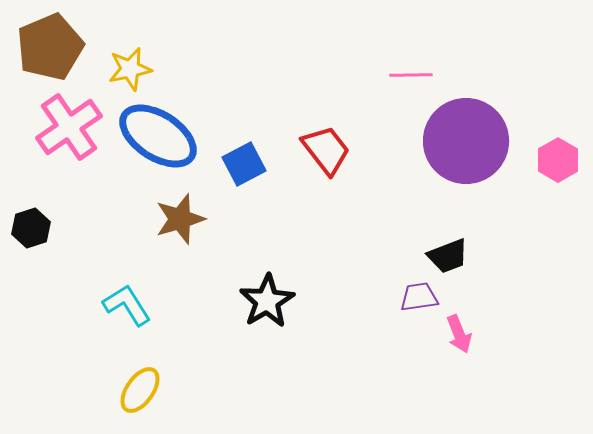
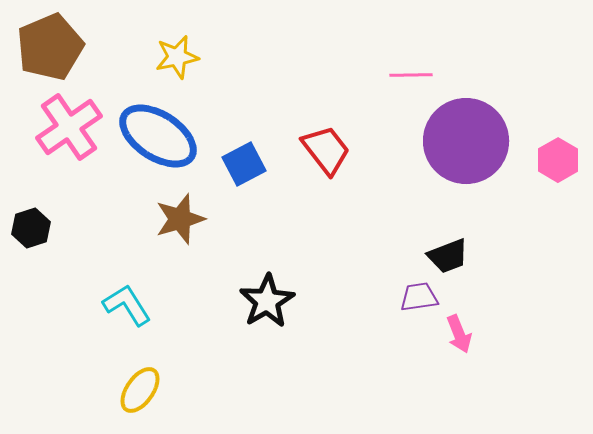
yellow star: moved 47 px right, 12 px up
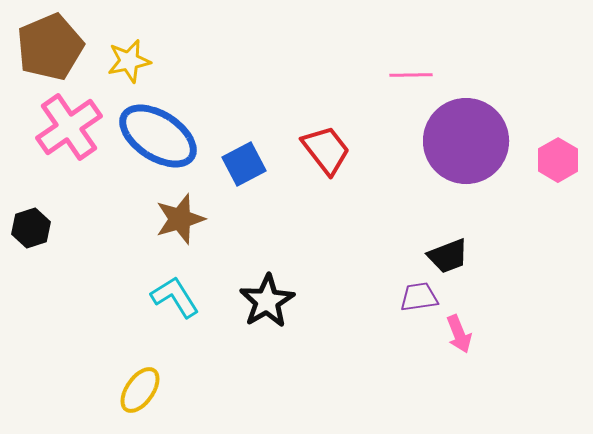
yellow star: moved 48 px left, 4 px down
cyan L-shape: moved 48 px right, 8 px up
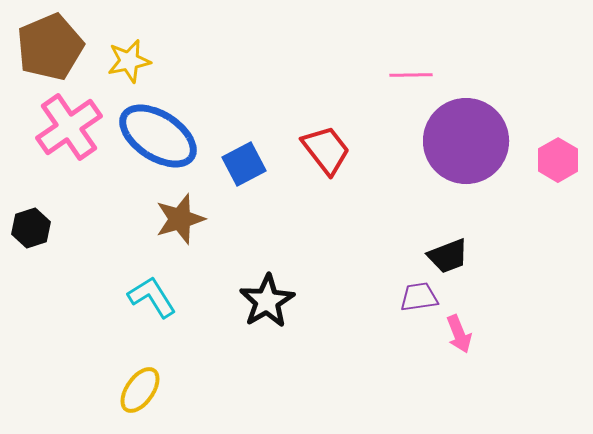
cyan L-shape: moved 23 px left
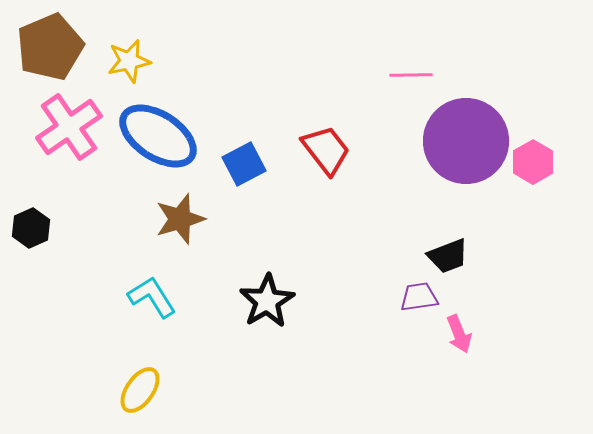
pink hexagon: moved 25 px left, 2 px down
black hexagon: rotated 6 degrees counterclockwise
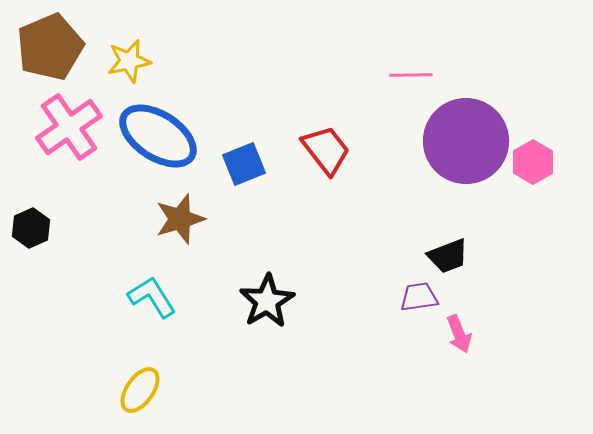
blue square: rotated 6 degrees clockwise
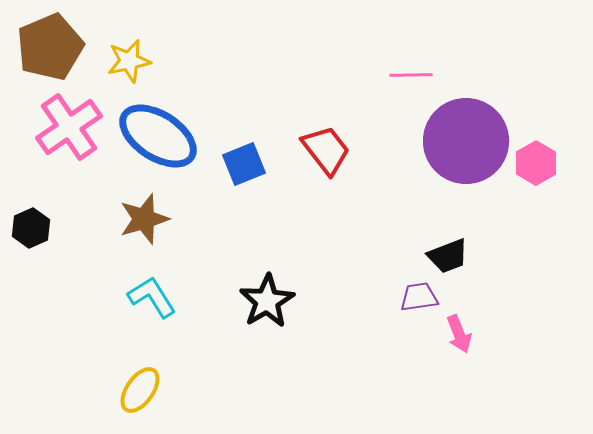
pink hexagon: moved 3 px right, 1 px down
brown star: moved 36 px left
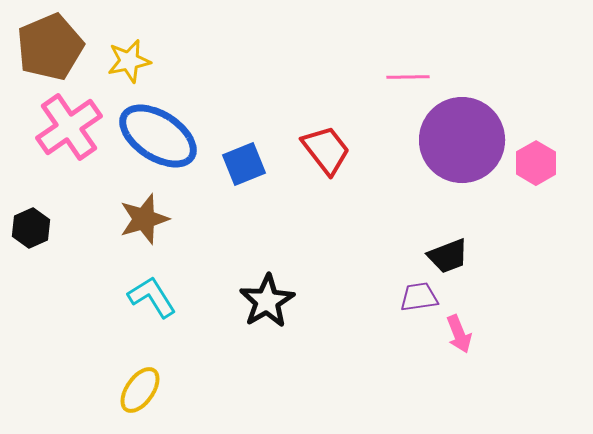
pink line: moved 3 px left, 2 px down
purple circle: moved 4 px left, 1 px up
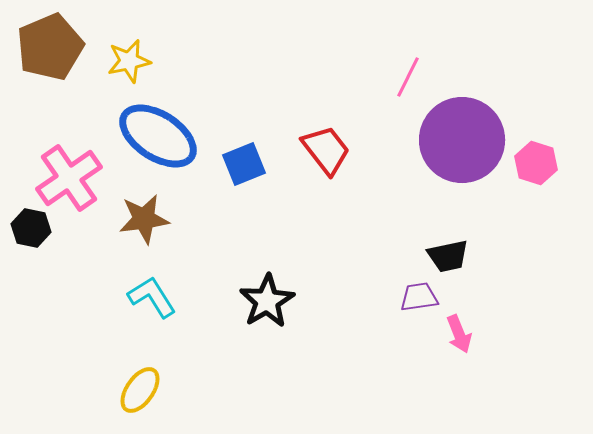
pink line: rotated 63 degrees counterclockwise
pink cross: moved 51 px down
pink hexagon: rotated 12 degrees counterclockwise
brown star: rotated 9 degrees clockwise
black hexagon: rotated 24 degrees counterclockwise
black trapezoid: rotated 9 degrees clockwise
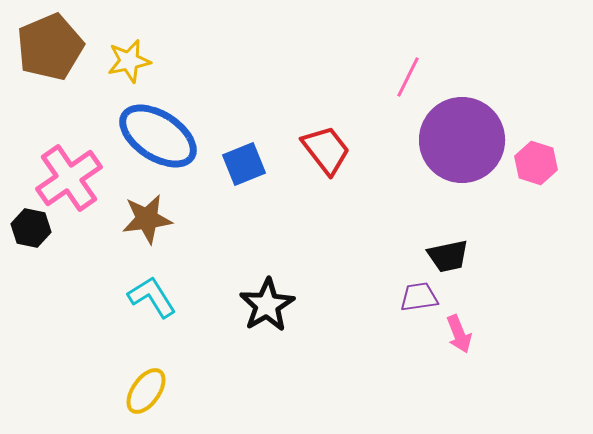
brown star: moved 3 px right
black star: moved 4 px down
yellow ellipse: moved 6 px right, 1 px down
